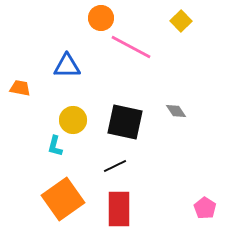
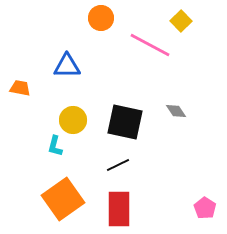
pink line: moved 19 px right, 2 px up
black line: moved 3 px right, 1 px up
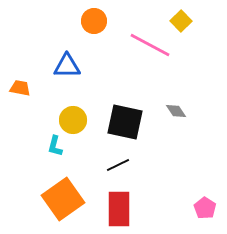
orange circle: moved 7 px left, 3 px down
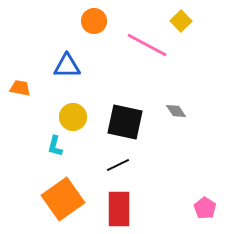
pink line: moved 3 px left
yellow circle: moved 3 px up
